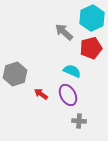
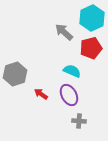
purple ellipse: moved 1 px right
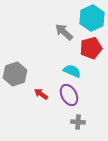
gray cross: moved 1 px left, 1 px down
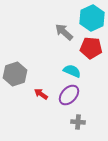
red pentagon: rotated 20 degrees clockwise
purple ellipse: rotated 70 degrees clockwise
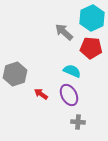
purple ellipse: rotated 70 degrees counterclockwise
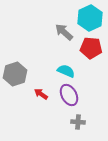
cyan hexagon: moved 2 px left
cyan semicircle: moved 6 px left
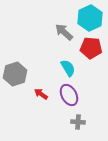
cyan semicircle: moved 2 px right, 3 px up; rotated 36 degrees clockwise
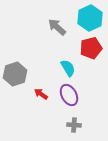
gray arrow: moved 7 px left, 5 px up
red pentagon: rotated 20 degrees counterclockwise
gray cross: moved 4 px left, 3 px down
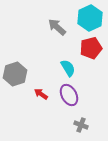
gray cross: moved 7 px right; rotated 16 degrees clockwise
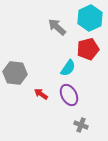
red pentagon: moved 3 px left, 1 px down
cyan semicircle: rotated 66 degrees clockwise
gray hexagon: moved 1 px up; rotated 25 degrees clockwise
